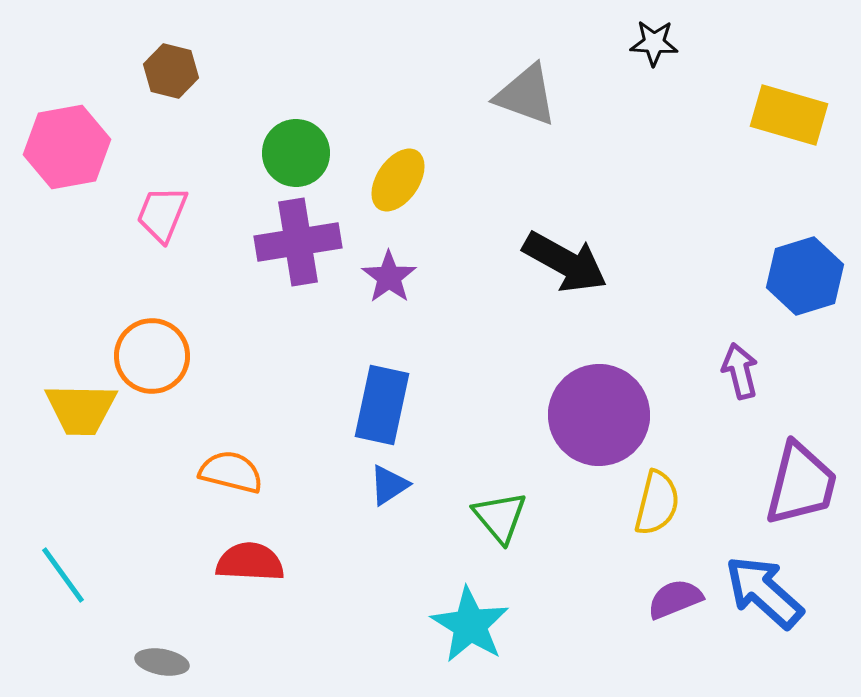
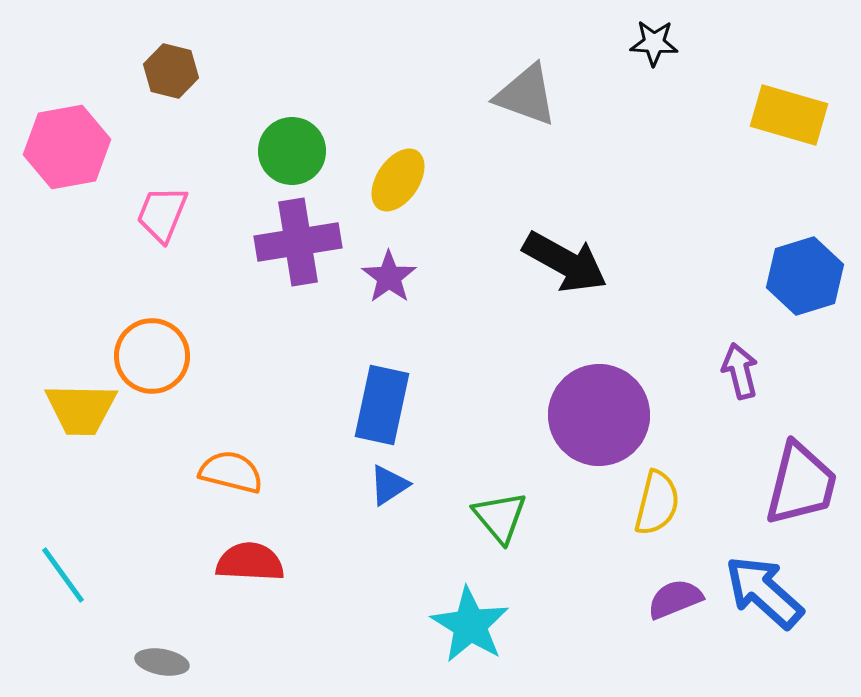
green circle: moved 4 px left, 2 px up
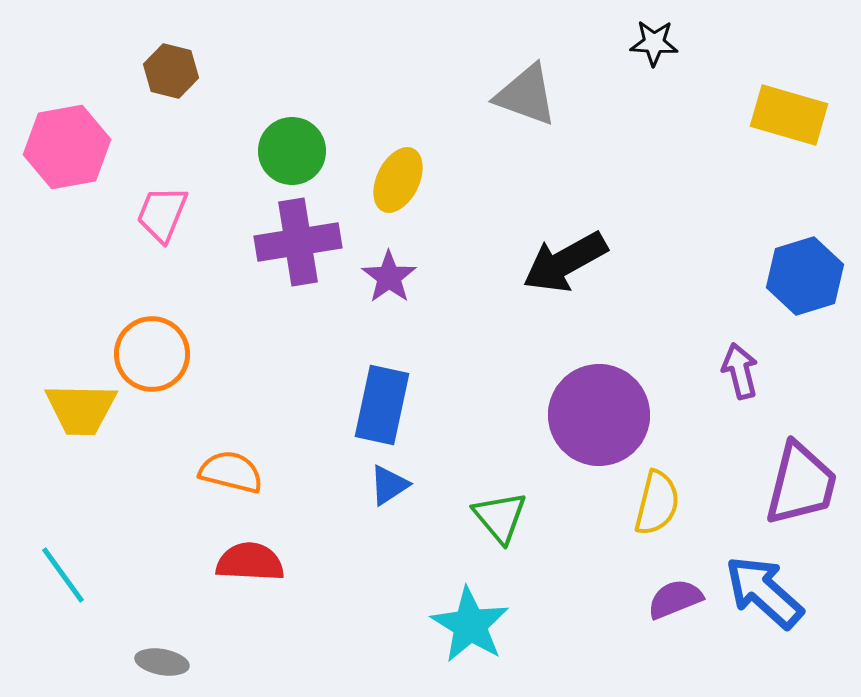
yellow ellipse: rotated 8 degrees counterclockwise
black arrow: rotated 122 degrees clockwise
orange circle: moved 2 px up
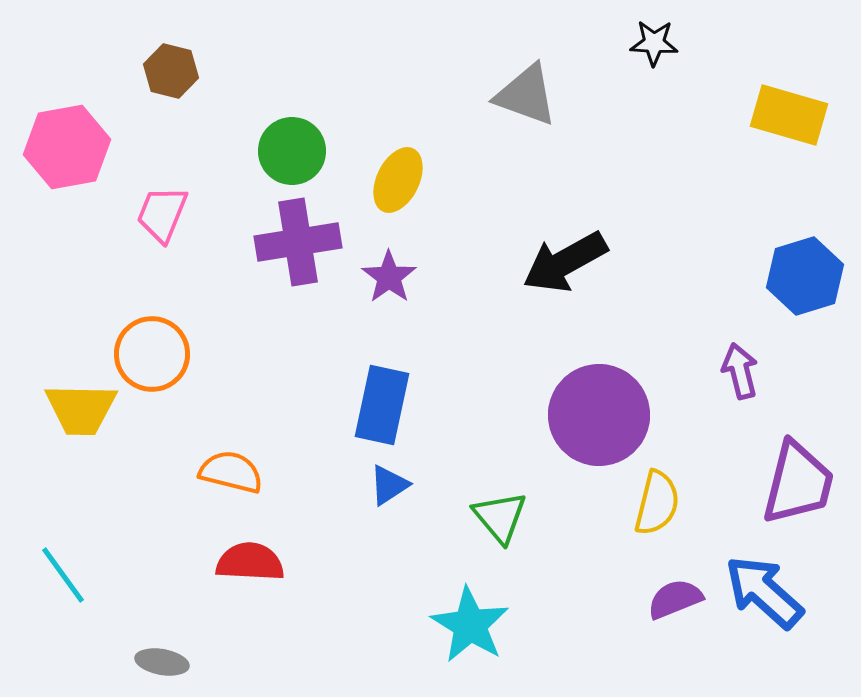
purple trapezoid: moved 3 px left, 1 px up
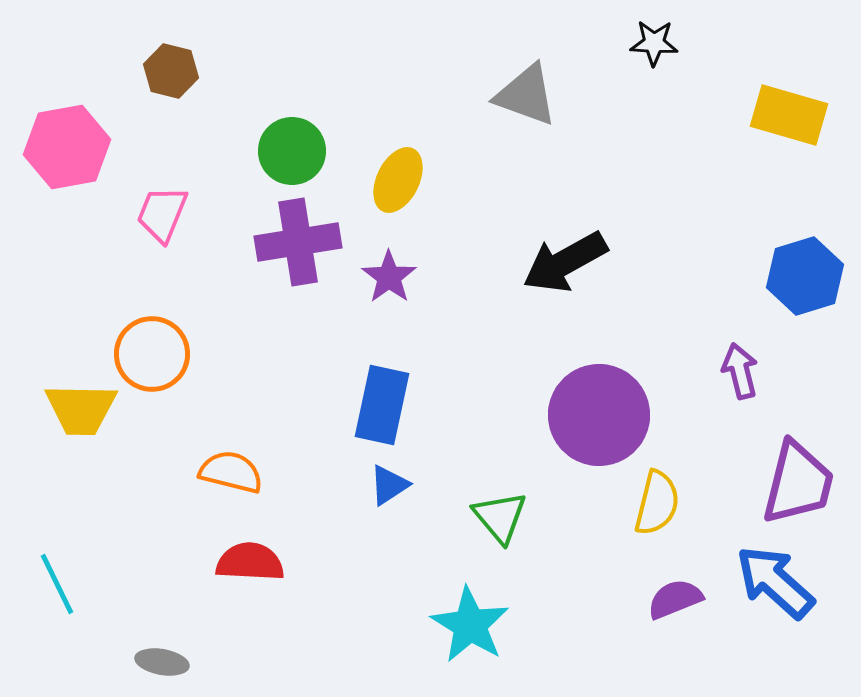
cyan line: moved 6 px left, 9 px down; rotated 10 degrees clockwise
blue arrow: moved 11 px right, 10 px up
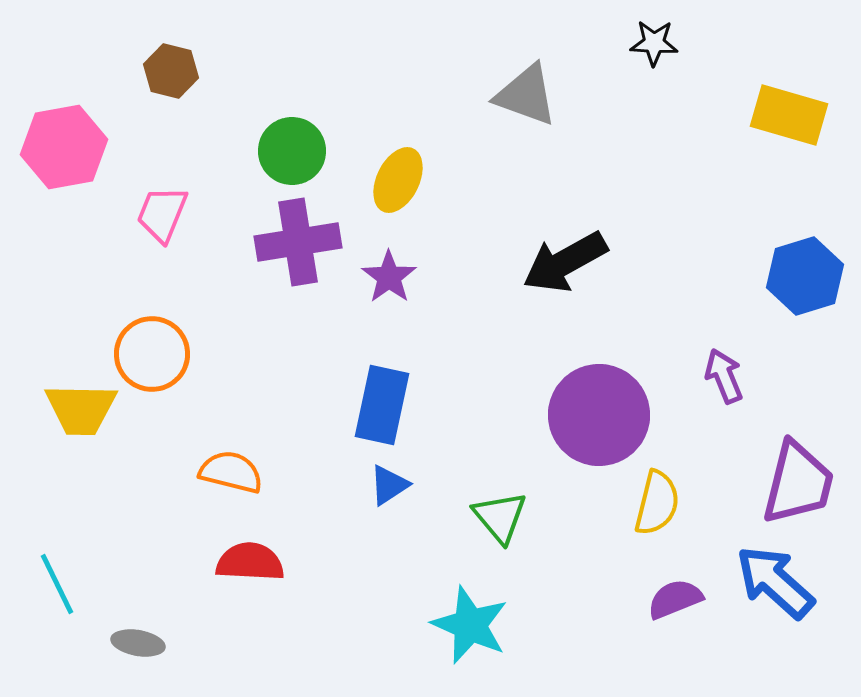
pink hexagon: moved 3 px left
purple arrow: moved 16 px left, 5 px down; rotated 8 degrees counterclockwise
cyan star: rotated 8 degrees counterclockwise
gray ellipse: moved 24 px left, 19 px up
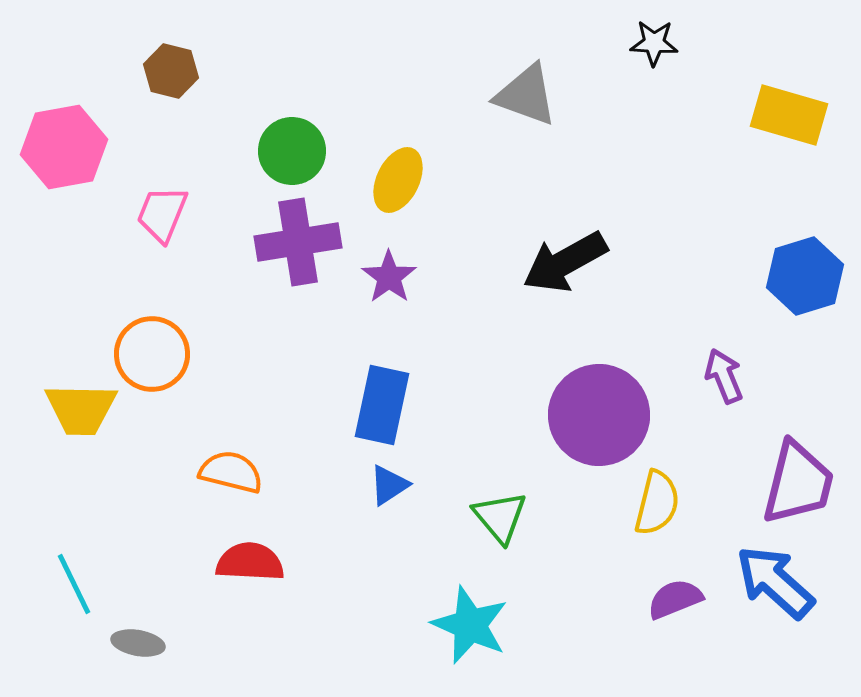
cyan line: moved 17 px right
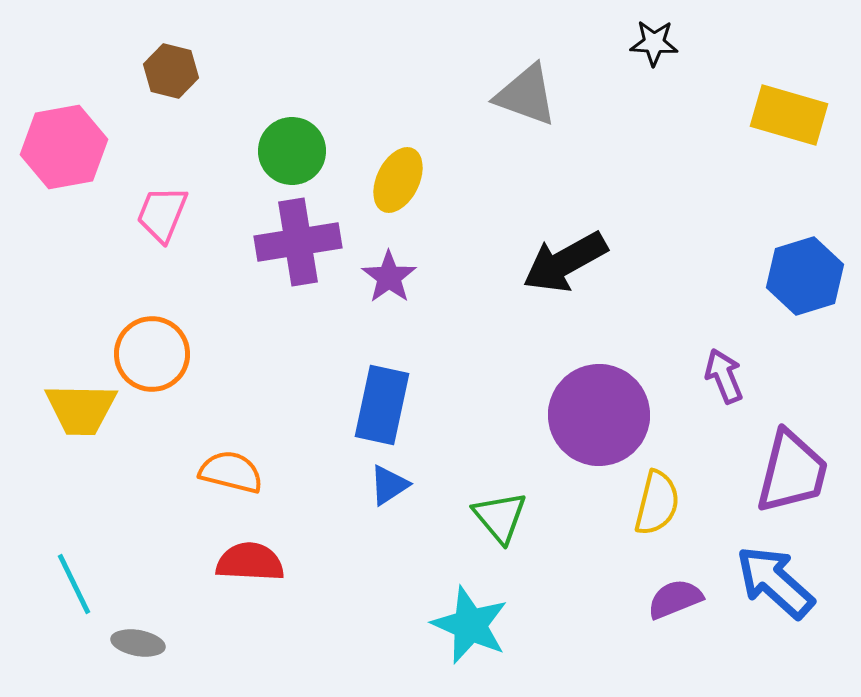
purple trapezoid: moved 6 px left, 11 px up
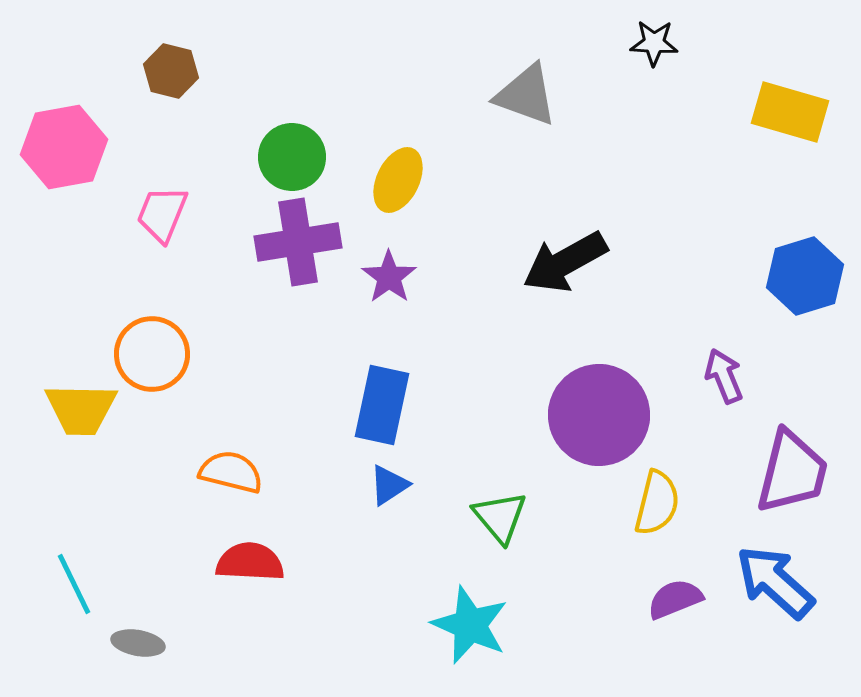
yellow rectangle: moved 1 px right, 3 px up
green circle: moved 6 px down
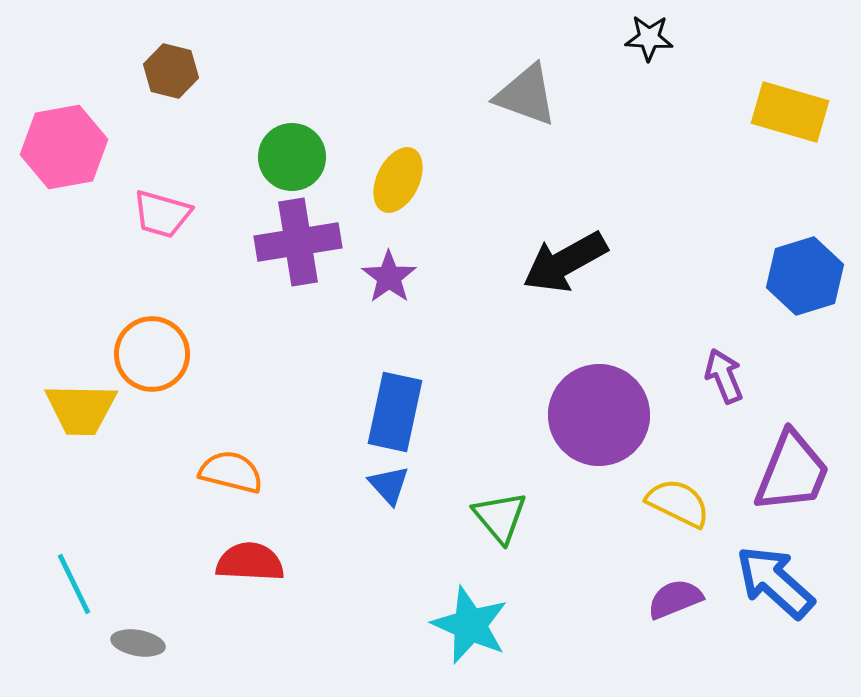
black star: moved 5 px left, 5 px up
pink trapezoid: rotated 96 degrees counterclockwise
blue rectangle: moved 13 px right, 7 px down
purple trapezoid: rotated 8 degrees clockwise
blue triangle: rotated 39 degrees counterclockwise
yellow semicircle: moved 21 px right; rotated 78 degrees counterclockwise
